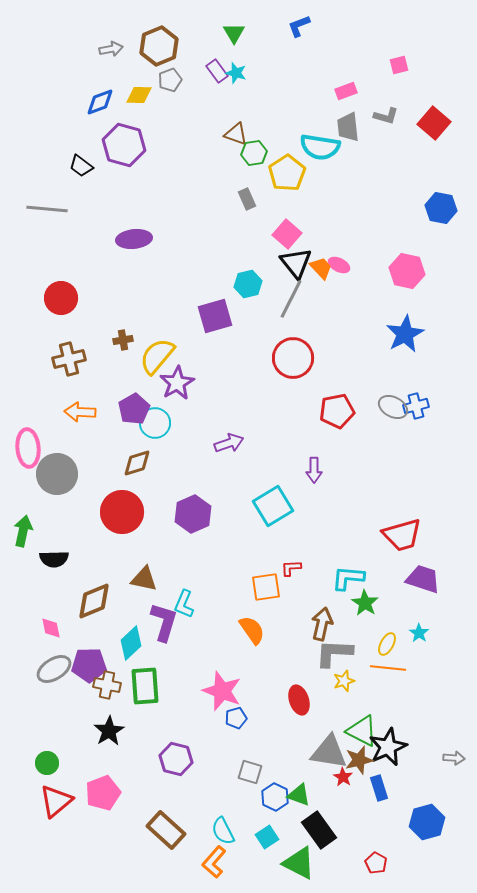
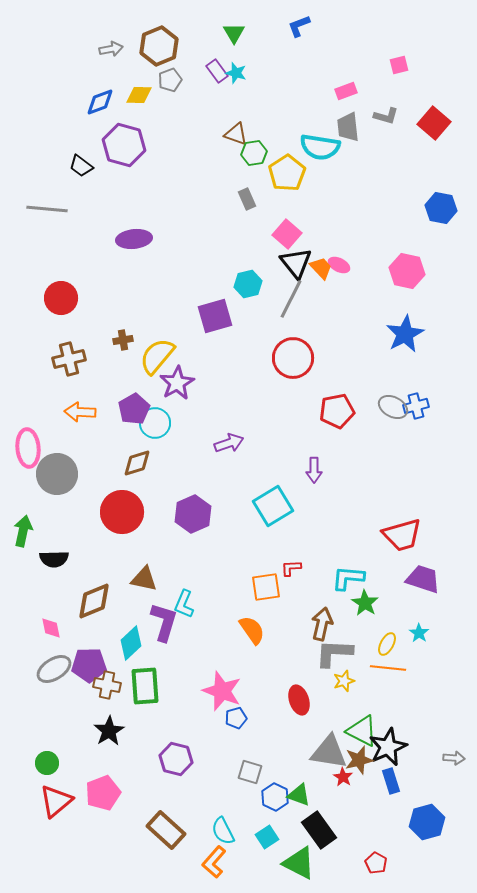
blue rectangle at (379, 788): moved 12 px right, 7 px up
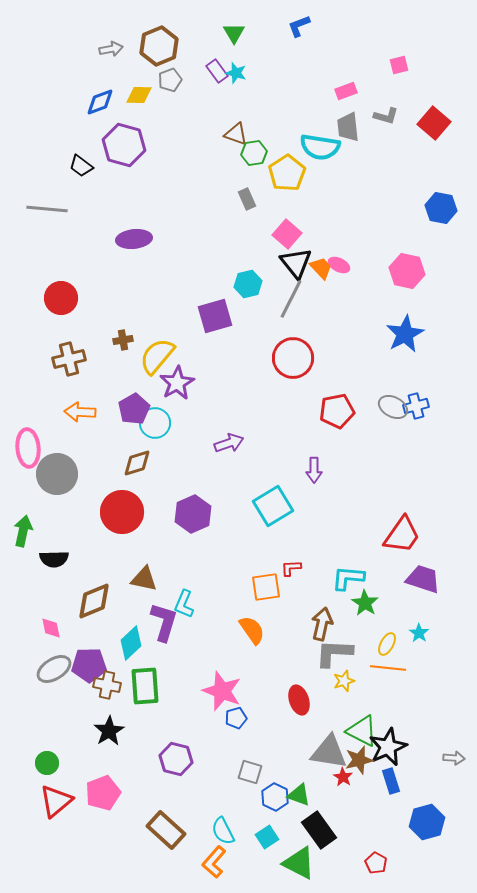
red trapezoid at (402, 535): rotated 39 degrees counterclockwise
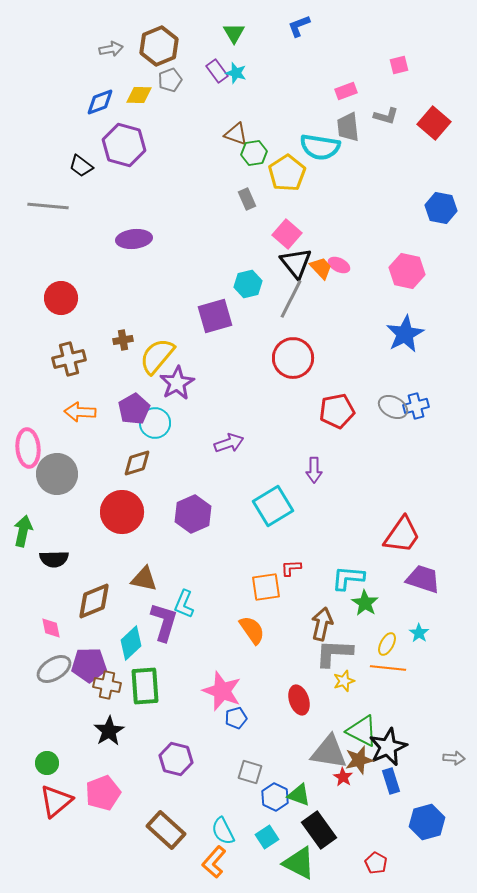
gray line at (47, 209): moved 1 px right, 3 px up
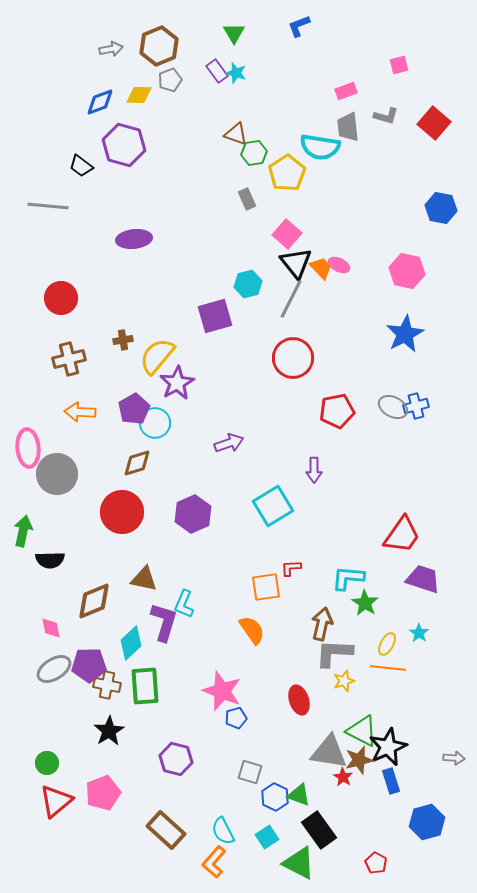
black semicircle at (54, 559): moved 4 px left, 1 px down
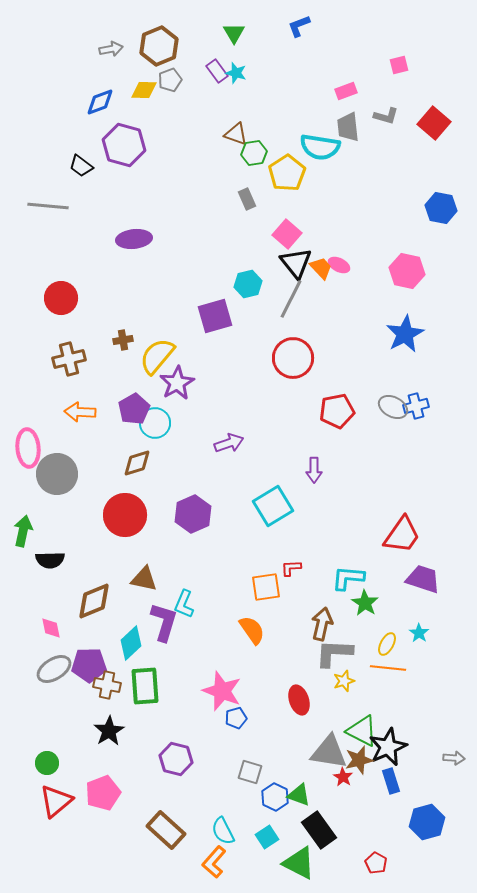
yellow diamond at (139, 95): moved 5 px right, 5 px up
red circle at (122, 512): moved 3 px right, 3 px down
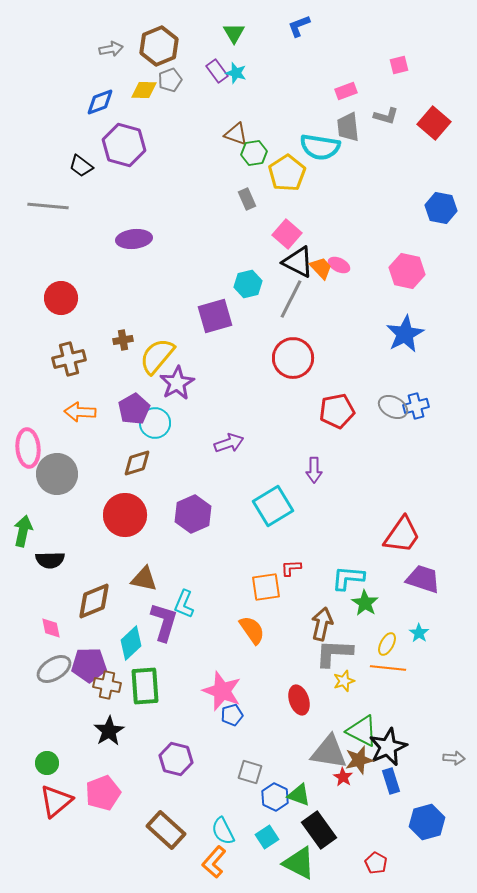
black triangle at (296, 263): moved 2 px right, 1 px up; rotated 24 degrees counterclockwise
blue pentagon at (236, 718): moved 4 px left, 3 px up
